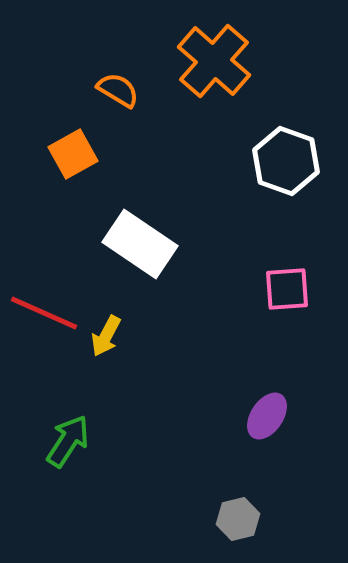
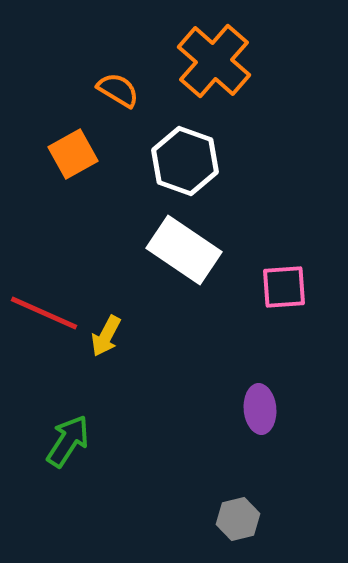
white hexagon: moved 101 px left
white rectangle: moved 44 px right, 6 px down
pink square: moved 3 px left, 2 px up
purple ellipse: moved 7 px left, 7 px up; rotated 39 degrees counterclockwise
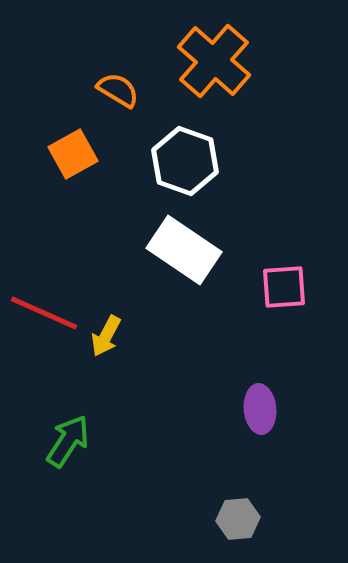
gray hexagon: rotated 9 degrees clockwise
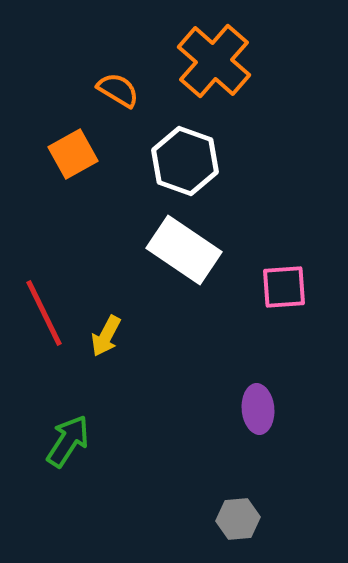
red line: rotated 40 degrees clockwise
purple ellipse: moved 2 px left
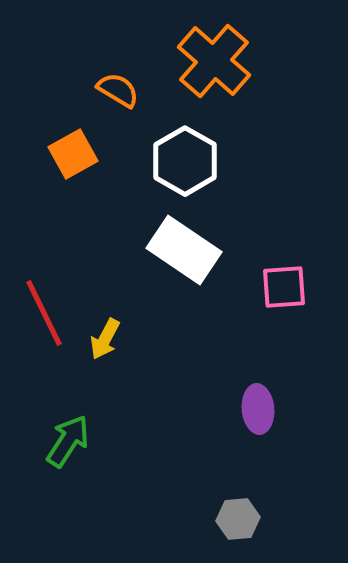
white hexagon: rotated 10 degrees clockwise
yellow arrow: moved 1 px left, 3 px down
